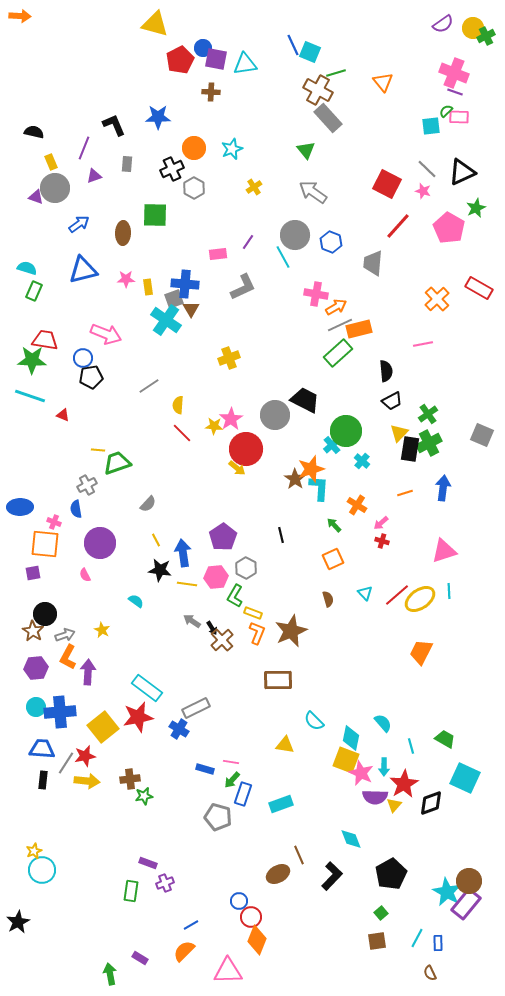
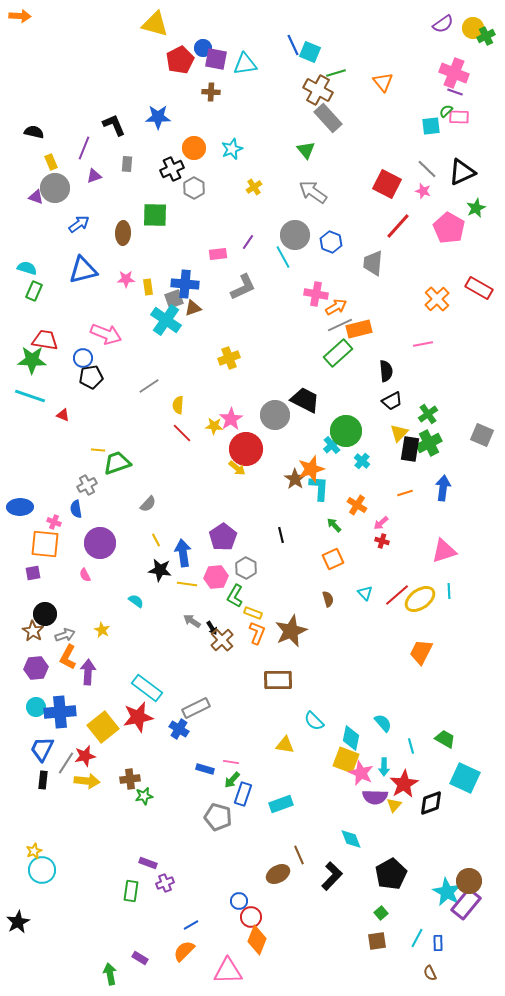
brown triangle at (191, 309): moved 2 px right, 1 px up; rotated 42 degrees clockwise
blue trapezoid at (42, 749): rotated 68 degrees counterclockwise
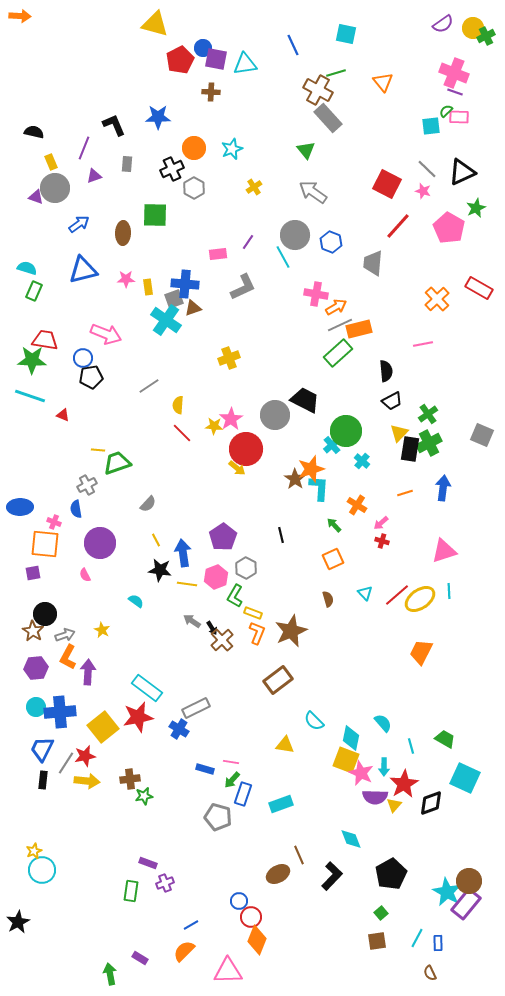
cyan square at (310, 52): moved 36 px right, 18 px up; rotated 10 degrees counterclockwise
pink hexagon at (216, 577): rotated 15 degrees counterclockwise
brown rectangle at (278, 680): rotated 36 degrees counterclockwise
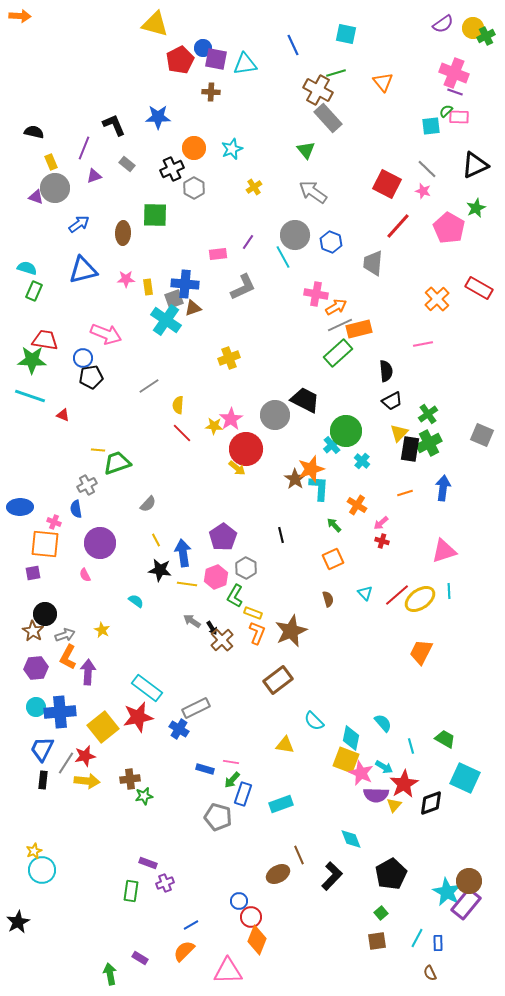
gray rectangle at (127, 164): rotated 56 degrees counterclockwise
black triangle at (462, 172): moved 13 px right, 7 px up
cyan arrow at (384, 767): rotated 60 degrees counterclockwise
purple semicircle at (375, 797): moved 1 px right, 2 px up
